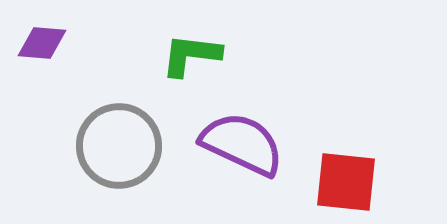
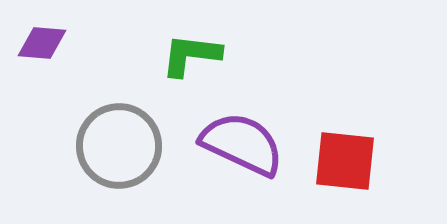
red square: moved 1 px left, 21 px up
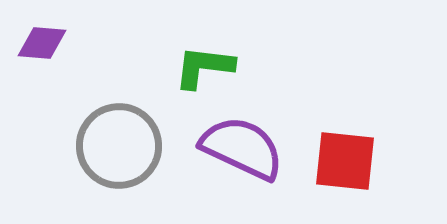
green L-shape: moved 13 px right, 12 px down
purple semicircle: moved 4 px down
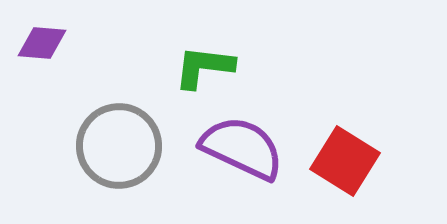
red square: rotated 26 degrees clockwise
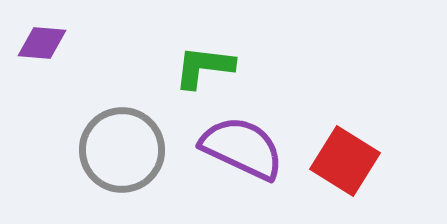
gray circle: moved 3 px right, 4 px down
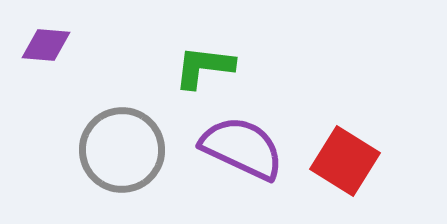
purple diamond: moved 4 px right, 2 px down
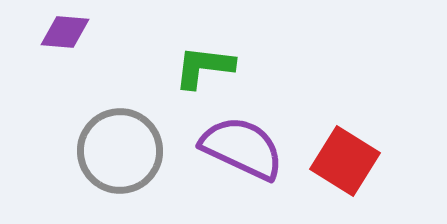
purple diamond: moved 19 px right, 13 px up
gray circle: moved 2 px left, 1 px down
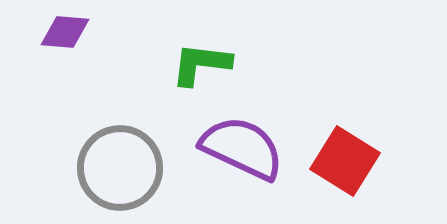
green L-shape: moved 3 px left, 3 px up
gray circle: moved 17 px down
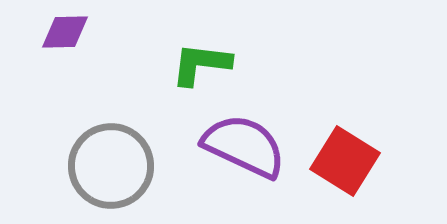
purple diamond: rotated 6 degrees counterclockwise
purple semicircle: moved 2 px right, 2 px up
gray circle: moved 9 px left, 2 px up
